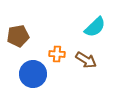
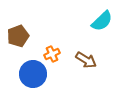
cyan semicircle: moved 7 px right, 6 px up
brown pentagon: rotated 10 degrees counterclockwise
orange cross: moved 5 px left; rotated 28 degrees counterclockwise
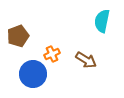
cyan semicircle: rotated 145 degrees clockwise
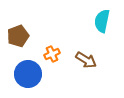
blue circle: moved 5 px left
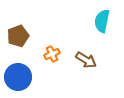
blue circle: moved 10 px left, 3 px down
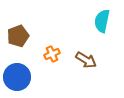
blue circle: moved 1 px left
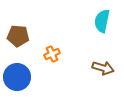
brown pentagon: rotated 25 degrees clockwise
brown arrow: moved 17 px right, 8 px down; rotated 15 degrees counterclockwise
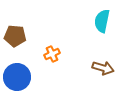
brown pentagon: moved 3 px left
